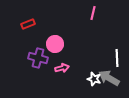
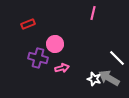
white line: rotated 42 degrees counterclockwise
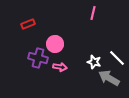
pink arrow: moved 2 px left, 1 px up; rotated 24 degrees clockwise
white star: moved 17 px up
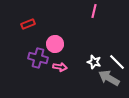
pink line: moved 1 px right, 2 px up
white line: moved 4 px down
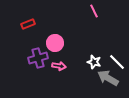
pink line: rotated 40 degrees counterclockwise
pink circle: moved 1 px up
purple cross: rotated 30 degrees counterclockwise
pink arrow: moved 1 px left, 1 px up
gray arrow: moved 1 px left
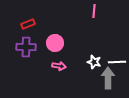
pink line: rotated 32 degrees clockwise
purple cross: moved 12 px left, 11 px up; rotated 18 degrees clockwise
white line: rotated 48 degrees counterclockwise
gray arrow: rotated 60 degrees clockwise
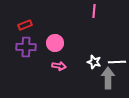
red rectangle: moved 3 px left, 1 px down
